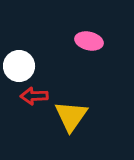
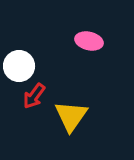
red arrow: rotated 52 degrees counterclockwise
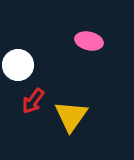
white circle: moved 1 px left, 1 px up
red arrow: moved 1 px left, 5 px down
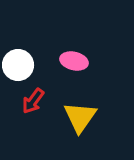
pink ellipse: moved 15 px left, 20 px down
yellow triangle: moved 9 px right, 1 px down
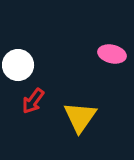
pink ellipse: moved 38 px right, 7 px up
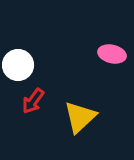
yellow triangle: rotated 12 degrees clockwise
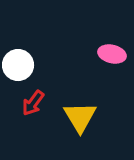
red arrow: moved 2 px down
yellow triangle: rotated 18 degrees counterclockwise
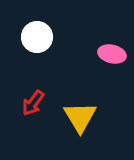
white circle: moved 19 px right, 28 px up
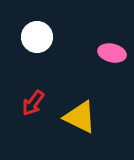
pink ellipse: moved 1 px up
yellow triangle: rotated 33 degrees counterclockwise
